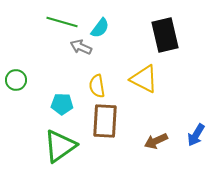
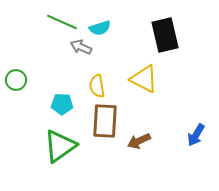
green line: rotated 8 degrees clockwise
cyan semicircle: rotated 35 degrees clockwise
brown arrow: moved 17 px left
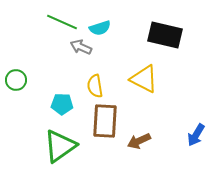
black rectangle: rotated 64 degrees counterclockwise
yellow semicircle: moved 2 px left
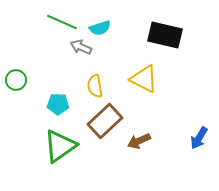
cyan pentagon: moved 4 px left
brown rectangle: rotated 44 degrees clockwise
blue arrow: moved 3 px right, 3 px down
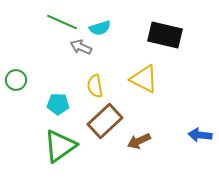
blue arrow: moved 1 px right, 3 px up; rotated 65 degrees clockwise
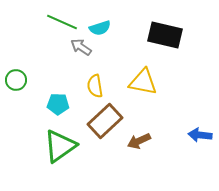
gray arrow: rotated 10 degrees clockwise
yellow triangle: moved 1 px left, 3 px down; rotated 16 degrees counterclockwise
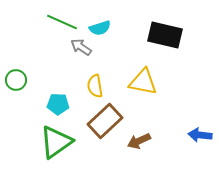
green triangle: moved 4 px left, 4 px up
